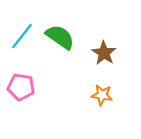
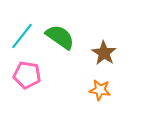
pink pentagon: moved 6 px right, 12 px up
orange star: moved 2 px left, 5 px up
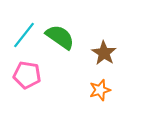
cyan line: moved 2 px right, 1 px up
orange star: rotated 25 degrees counterclockwise
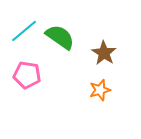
cyan line: moved 4 px up; rotated 12 degrees clockwise
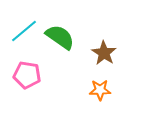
orange star: rotated 15 degrees clockwise
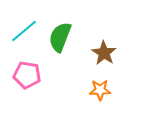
green semicircle: rotated 104 degrees counterclockwise
